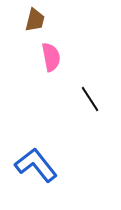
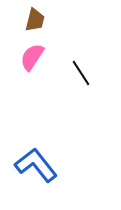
pink semicircle: moved 19 px left; rotated 136 degrees counterclockwise
black line: moved 9 px left, 26 px up
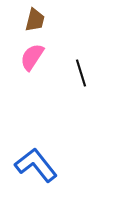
black line: rotated 16 degrees clockwise
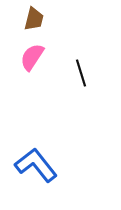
brown trapezoid: moved 1 px left, 1 px up
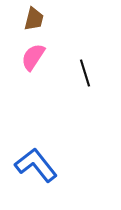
pink semicircle: moved 1 px right
black line: moved 4 px right
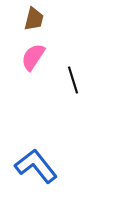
black line: moved 12 px left, 7 px down
blue L-shape: moved 1 px down
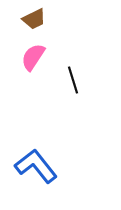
brown trapezoid: rotated 50 degrees clockwise
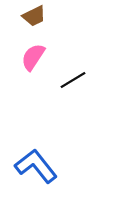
brown trapezoid: moved 3 px up
black line: rotated 76 degrees clockwise
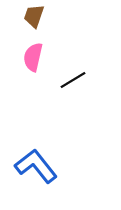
brown trapezoid: rotated 135 degrees clockwise
pink semicircle: rotated 20 degrees counterclockwise
